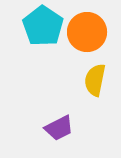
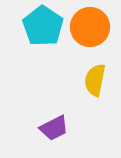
orange circle: moved 3 px right, 5 px up
purple trapezoid: moved 5 px left
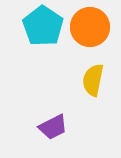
yellow semicircle: moved 2 px left
purple trapezoid: moved 1 px left, 1 px up
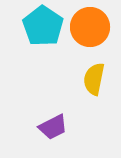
yellow semicircle: moved 1 px right, 1 px up
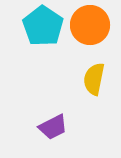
orange circle: moved 2 px up
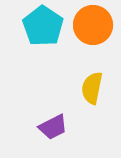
orange circle: moved 3 px right
yellow semicircle: moved 2 px left, 9 px down
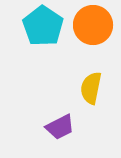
yellow semicircle: moved 1 px left
purple trapezoid: moved 7 px right
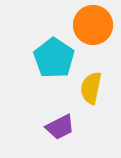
cyan pentagon: moved 11 px right, 32 px down
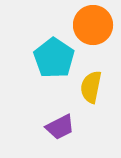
yellow semicircle: moved 1 px up
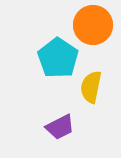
cyan pentagon: moved 4 px right
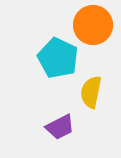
cyan pentagon: rotated 9 degrees counterclockwise
yellow semicircle: moved 5 px down
